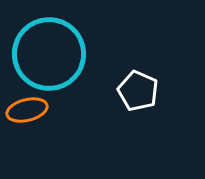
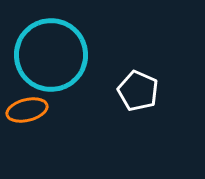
cyan circle: moved 2 px right, 1 px down
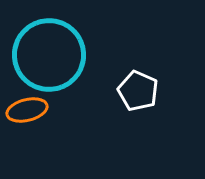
cyan circle: moved 2 px left
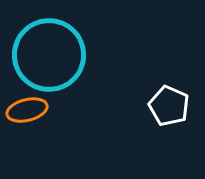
white pentagon: moved 31 px right, 15 px down
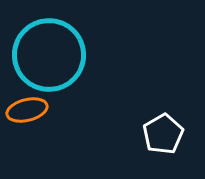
white pentagon: moved 6 px left, 28 px down; rotated 18 degrees clockwise
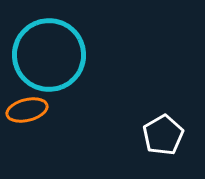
white pentagon: moved 1 px down
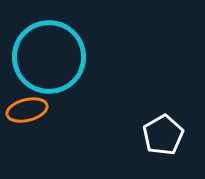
cyan circle: moved 2 px down
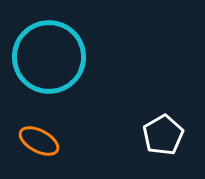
orange ellipse: moved 12 px right, 31 px down; rotated 42 degrees clockwise
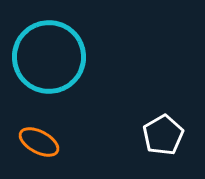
orange ellipse: moved 1 px down
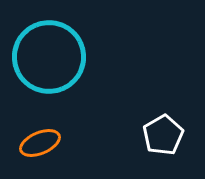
orange ellipse: moved 1 px right, 1 px down; rotated 51 degrees counterclockwise
